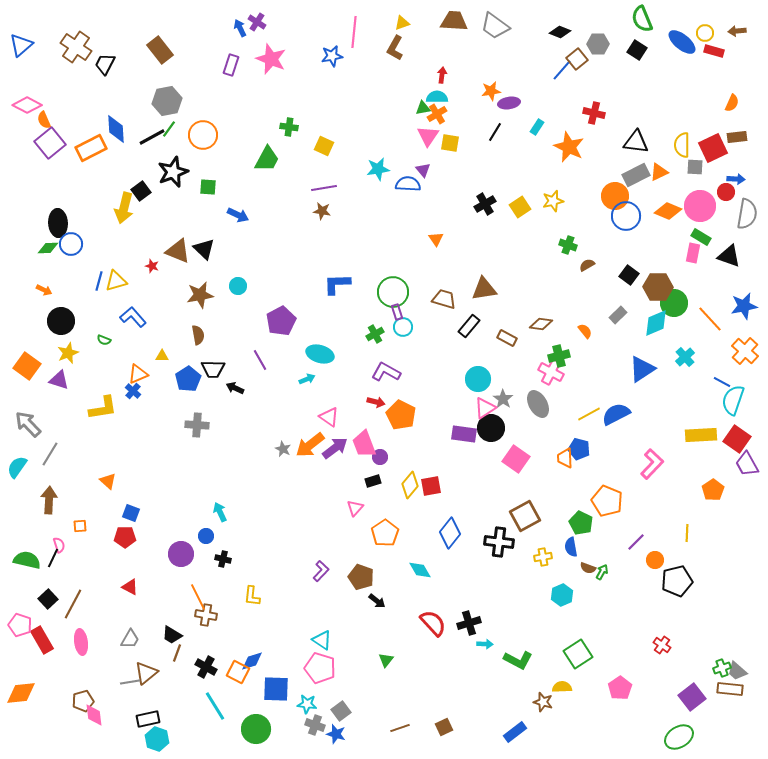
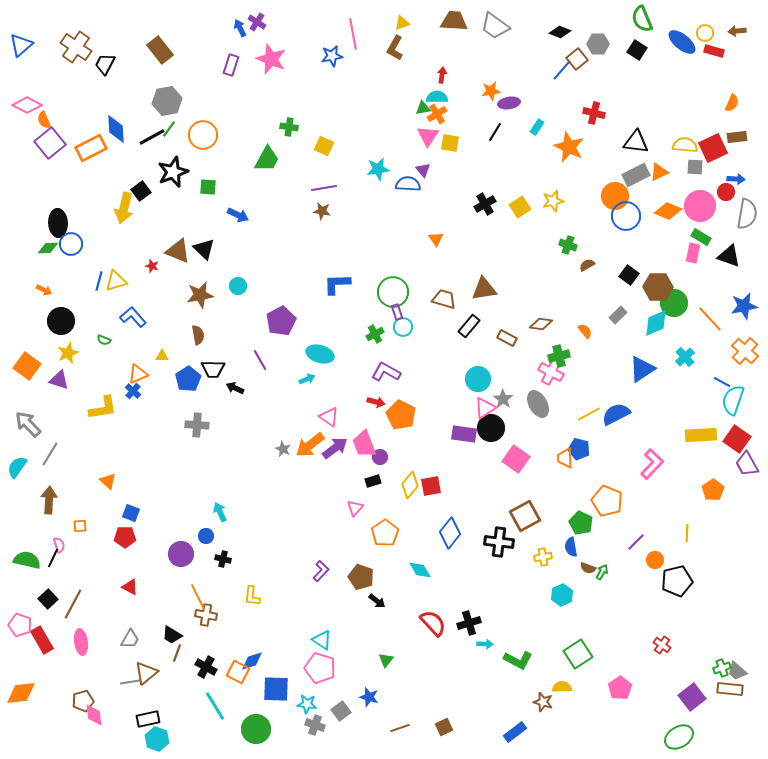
pink line at (354, 32): moved 1 px left, 2 px down; rotated 16 degrees counterclockwise
yellow semicircle at (682, 145): moved 3 px right; rotated 95 degrees clockwise
blue star at (336, 734): moved 33 px right, 37 px up
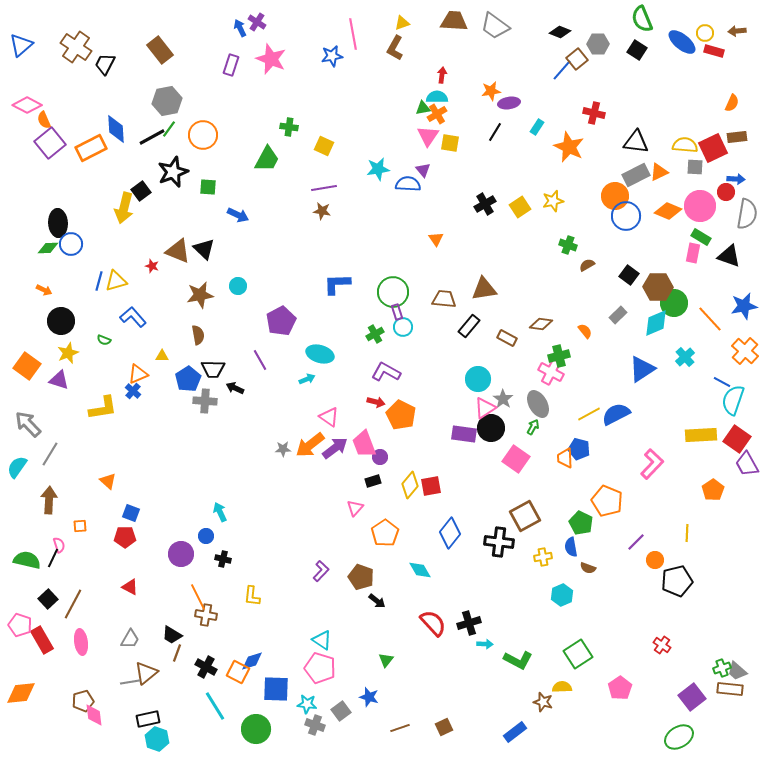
brown trapezoid at (444, 299): rotated 10 degrees counterclockwise
gray cross at (197, 425): moved 8 px right, 24 px up
gray star at (283, 449): rotated 28 degrees counterclockwise
green arrow at (602, 572): moved 69 px left, 145 px up
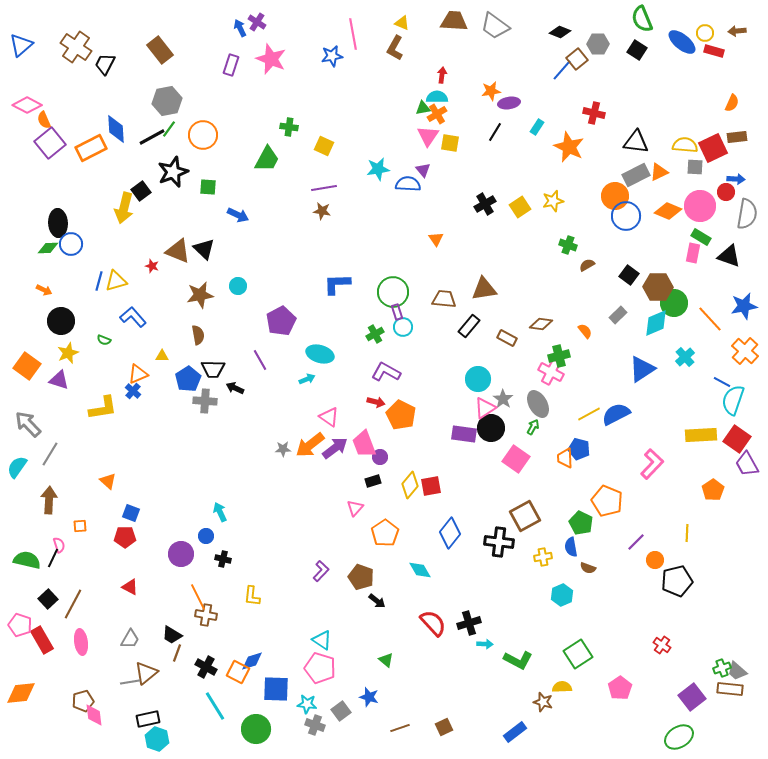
yellow triangle at (402, 23): rotated 42 degrees clockwise
green triangle at (386, 660): rotated 28 degrees counterclockwise
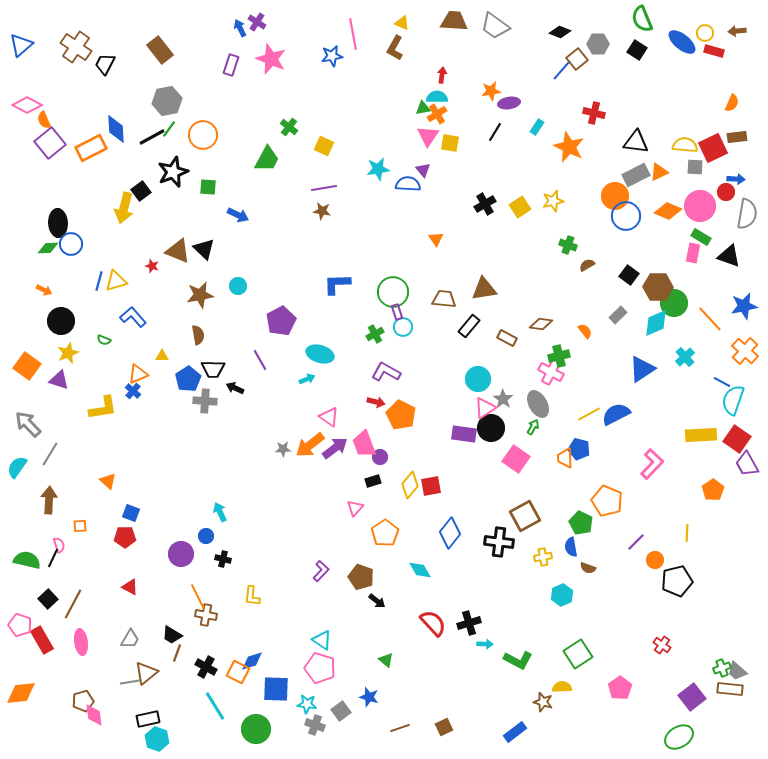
green cross at (289, 127): rotated 30 degrees clockwise
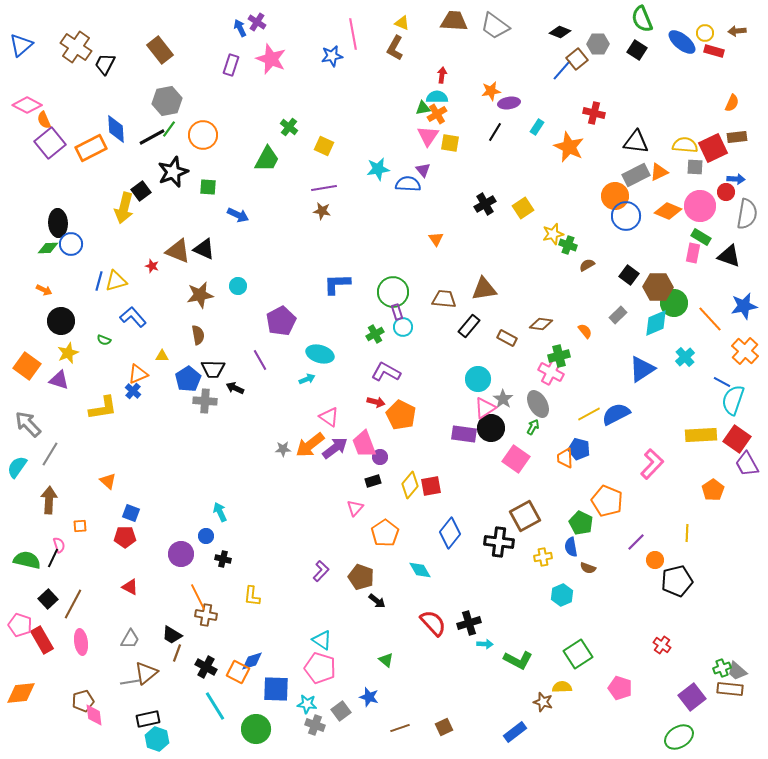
yellow star at (553, 201): moved 33 px down
yellow square at (520, 207): moved 3 px right, 1 px down
black triangle at (204, 249): rotated 20 degrees counterclockwise
pink pentagon at (620, 688): rotated 20 degrees counterclockwise
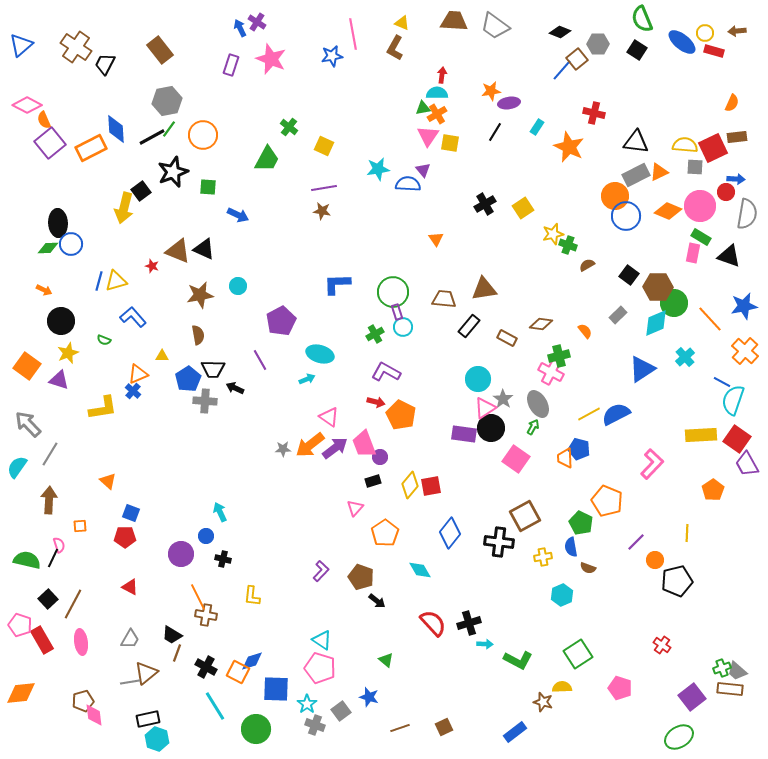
cyan semicircle at (437, 97): moved 4 px up
cyan star at (307, 704): rotated 30 degrees clockwise
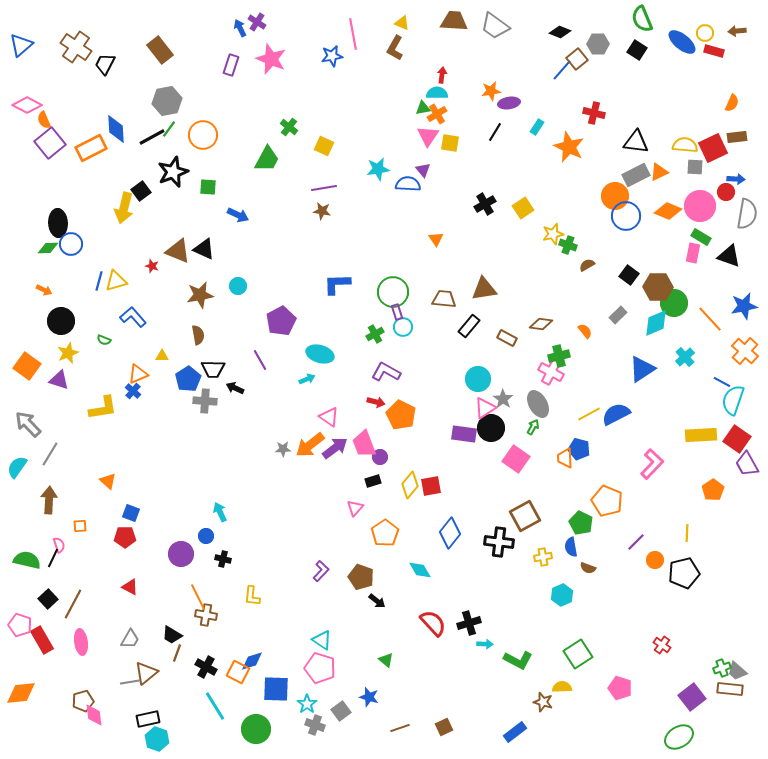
black pentagon at (677, 581): moved 7 px right, 8 px up
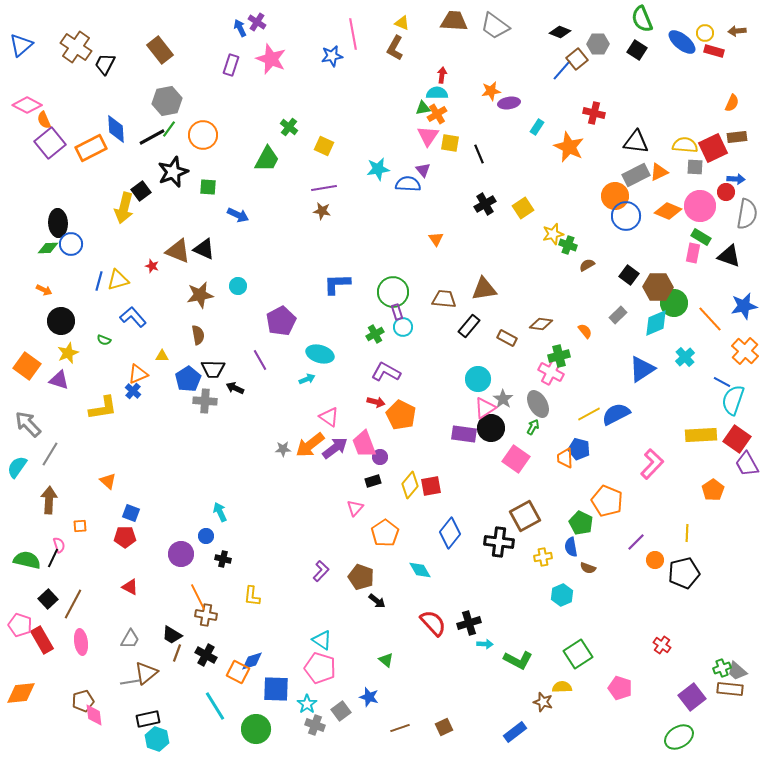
black line at (495, 132): moved 16 px left, 22 px down; rotated 54 degrees counterclockwise
yellow triangle at (116, 281): moved 2 px right, 1 px up
black cross at (206, 667): moved 12 px up
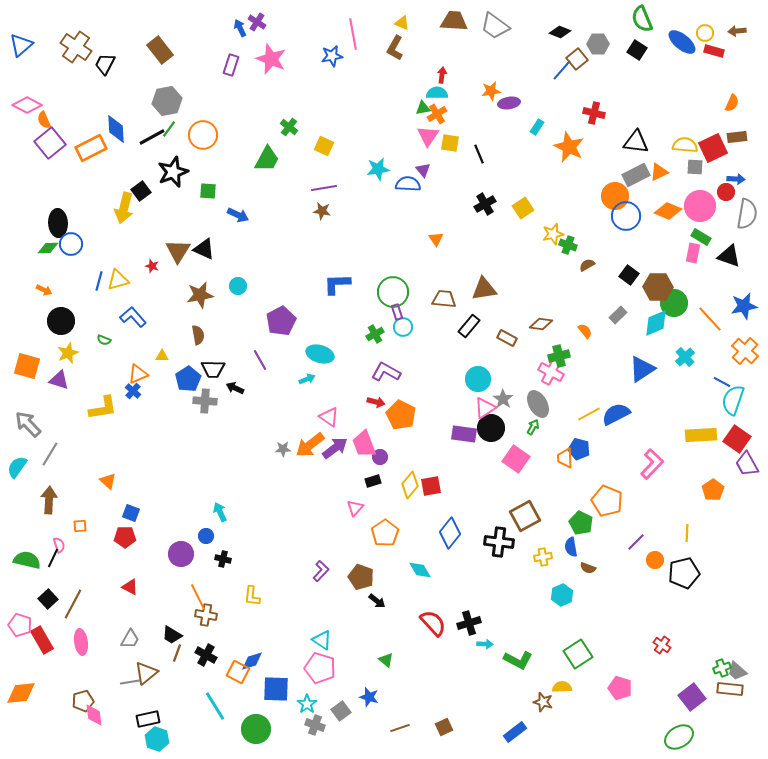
green square at (208, 187): moved 4 px down
brown triangle at (178, 251): rotated 40 degrees clockwise
orange square at (27, 366): rotated 20 degrees counterclockwise
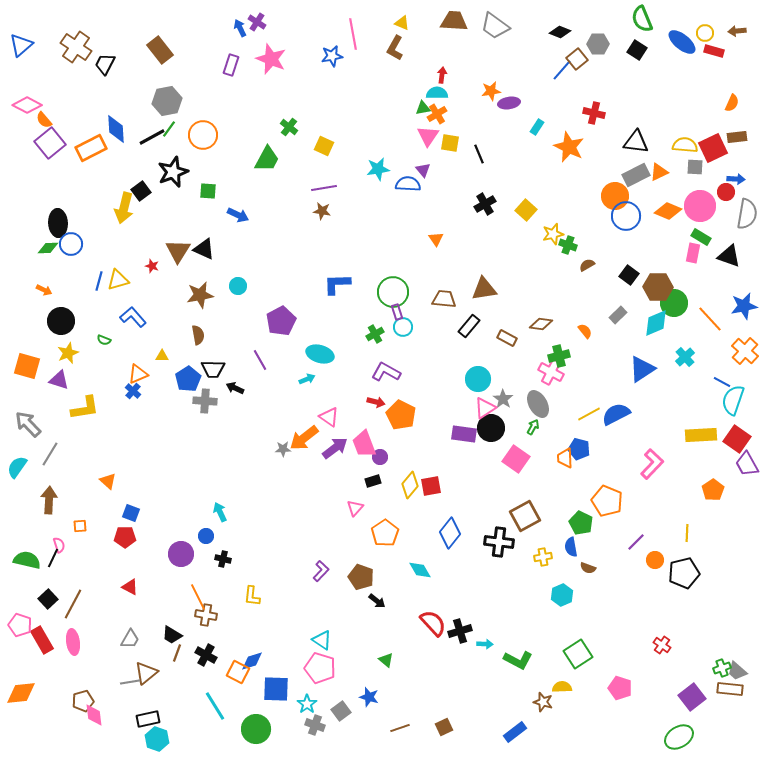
orange semicircle at (44, 120): rotated 18 degrees counterclockwise
yellow square at (523, 208): moved 3 px right, 2 px down; rotated 15 degrees counterclockwise
yellow L-shape at (103, 408): moved 18 px left
orange arrow at (310, 445): moved 6 px left, 7 px up
black cross at (469, 623): moved 9 px left, 8 px down
pink ellipse at (81, 642): moved 8 px left
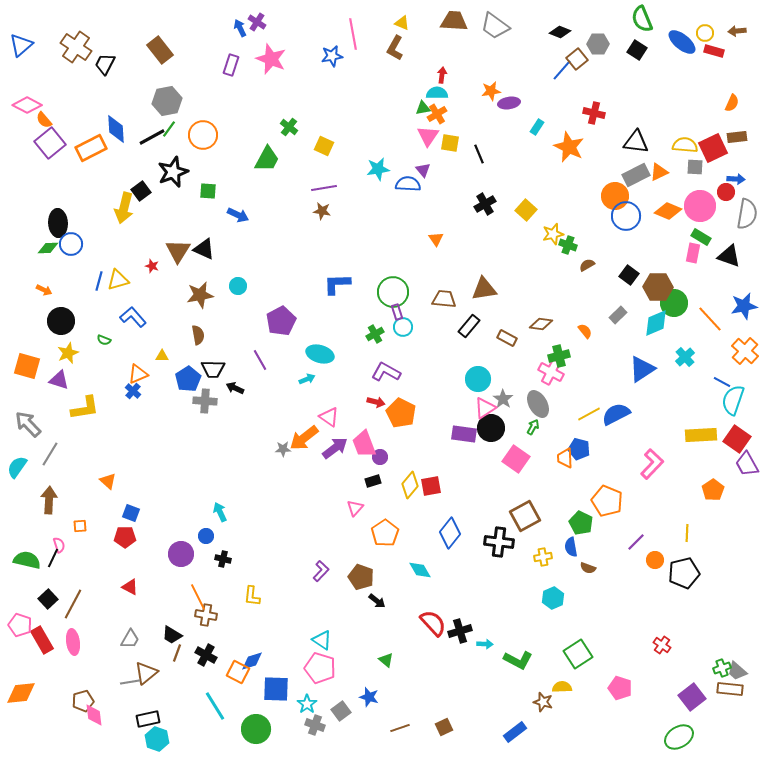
orange pentagon at (401, 415): moved 2 px up
cyan hexagon at (562, 595): moved 9 px left, 3 px down
